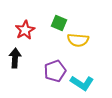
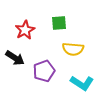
green square: rotated 28 degrees counterclockwise
yellow semicircle: moved 5 px left, 9 px down
black arrow: rotated 120 degrees clockwise
purple pentagon: moved 11 px left
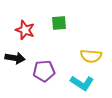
red star: rotated 24 degrees counterclockwise
yellow semicircle: moved 18 px right, 7 px down
black arrow: rotated 24 degrees counterclockwise
purple pentagon: rotated 15 degrees clockwise
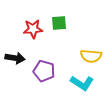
red star: moved 8 px right, 1 px up; rotated 24 degrees counterclockwise
purple pentagon: rotated 20 degrees clockwise
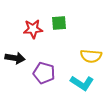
purple pentagon: moved 2 px down
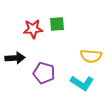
green square: moved 2 px left, 1 px down
black arrow: rotated 12 degrees counterclockwise
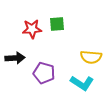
red star: moved 1 px left
yellow semicircle: moved 1 px down
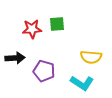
purple pentagon: moved 2 px up
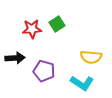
green square: rotated 28 degrees counterclockwise
